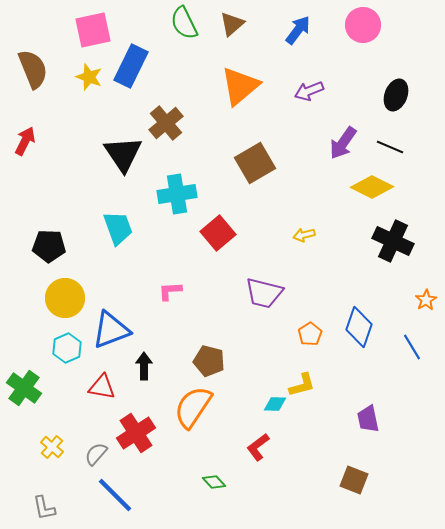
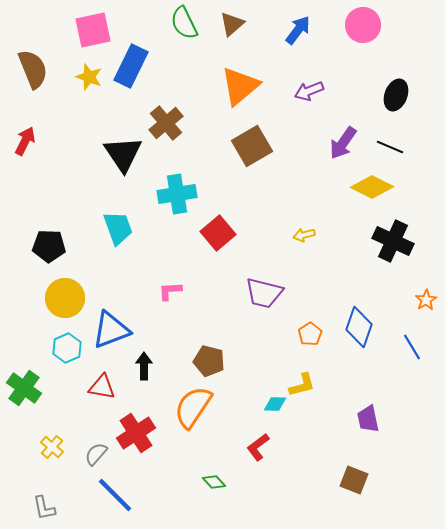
brown square at (255, 163): moved 3 px left, 17 px up
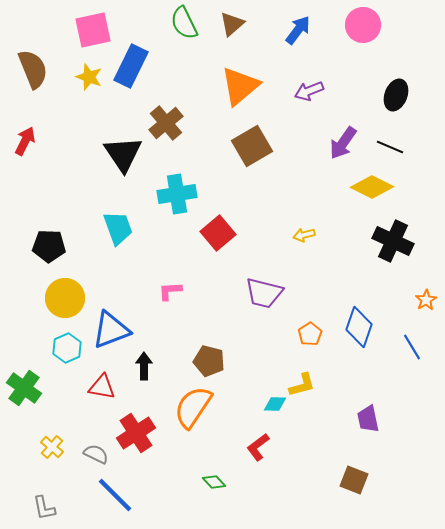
gray semicircle at (96, 454): rotated 75 degrees clockwise
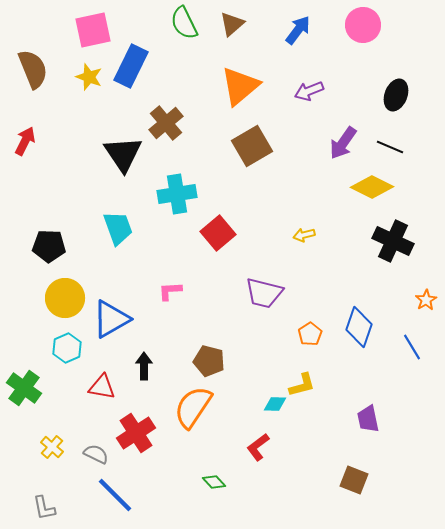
blue triangle at (111, 330): moved 11 px up; rotated 9 degrees counterclockwise
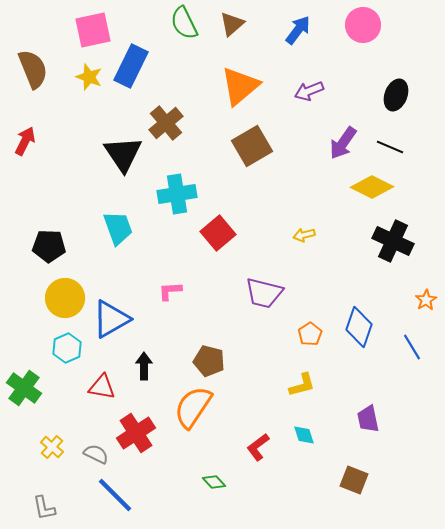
cyan diamond at (275, 404): moved 29 px right, 31 px down; rotated 70 degrees clockwise
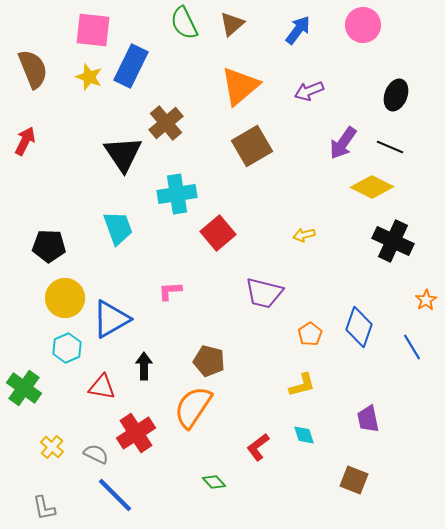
pink square at (93, 30): rotated 18 degrees clockwise
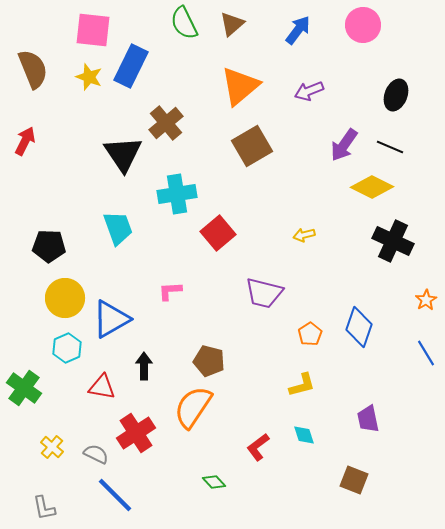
purple arrow at (343, 143): moved 1 px right, 2 px down
blue line at (412, 347): moved 14 px right, 6 px down
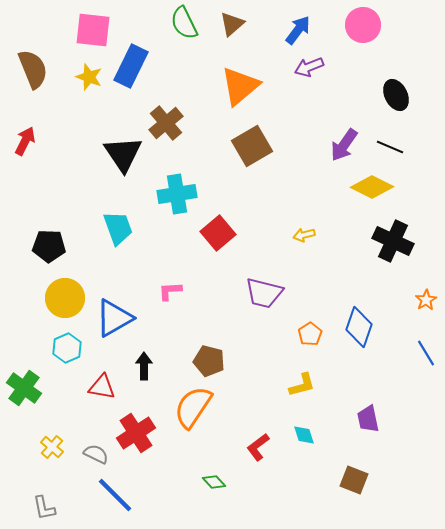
purple arrow at (309, 91): moved 24 px up
black ellipse at (396, 95): rotated 48 degrees counterclockwise
blue triangle at (111, 319): moved 3 px right, 1 px up
